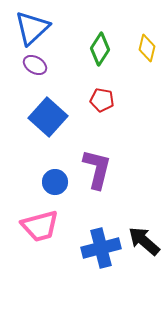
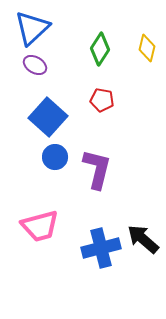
blue circle: moved 25 px up
black arrow: moved 1 px left, 2 px up
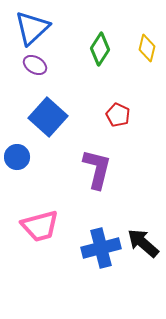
red pentagon: moved 16 px right, 15 px down; rotated 15 degrees clockwise
blue circle: moved 38 px left
black arrow: moved 4 px down
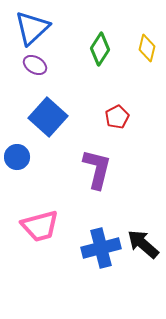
red pentagon: moved 1 px left, 2 px down; rotated 20 degrees clockwise
black arrow: moved 1 px down
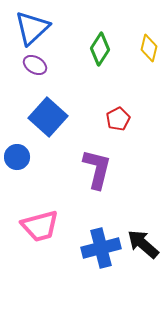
yellow diamond: moved 2 px right
red pentagon: moved 1 px right, 2 px down
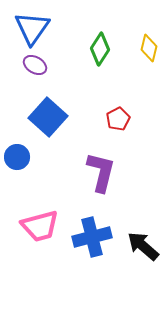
blue triangle: rotated 12 degrees counterclockwise
purple L-shape: moved 4 px right, 3 px down
black arrow: moved 2 px down
blue cross: moved 9 px left, 11 px up
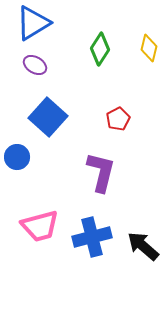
blue triangle: moved 1 px right, 5 px up; rotated 24 degrees clockwise
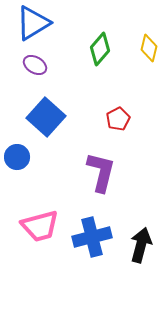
green diamond: rotated 8 degrees clockwise
blue square: moved 2 px left
black arrow: moved 2 px left, 1 px up; rotated 64 degrees clockwise
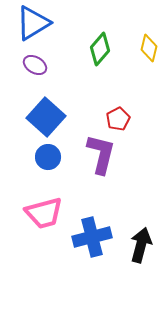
blue circle: moved 31 px right
purple L-shape: moved 18 px up
pink trapezoid: moved 4 px right, 13 px up
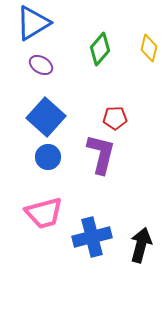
purple ellipse: moved 6 px right
red pentagon: moved 3 px left, 1 px up; rotated 25 degrees clockwise
